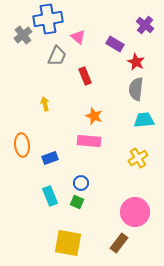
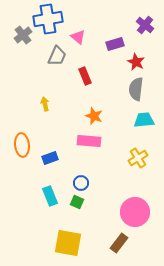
purple rectangle: rotated 48 degrees counterclockwise
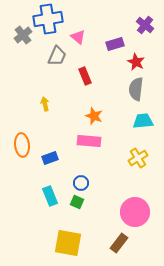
cyan trapezoid: moved 1 px left, 1 px down
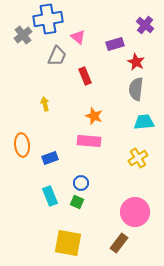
cyan trapezoid: moved 1 px right, 1 px down
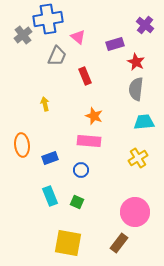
blue circle: moved 13 px up
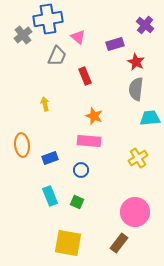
cyan trapezoid: moved 6 px right, 4 px up
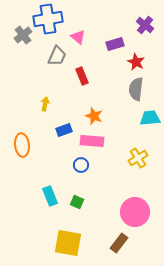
red rectangle: moved 3 px left
yellow arrow: rotated 24 degrees clockwise
pink rectangle: moved 3 px right
blue rectangle: moved 14 px right, 28 px up
blue circle: moved 5 px up
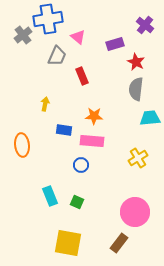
orange star: rotated 18 degrees counterclockwise
blue rectangle: rotated 28 degrees clockwise
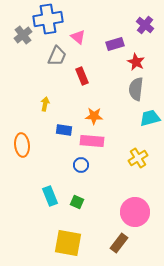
cyan trapezoid: rotated 10 degrees counterclockwise
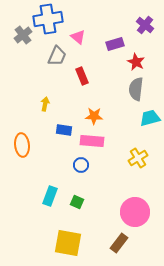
cyan rectangle: rotated 42 degrees clockwise
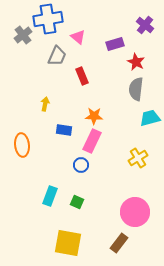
pink rectangle: rotated 70 degrees counterclockwise
